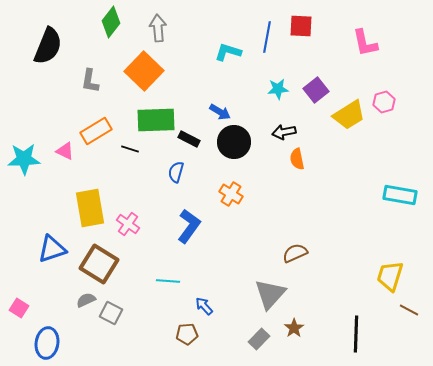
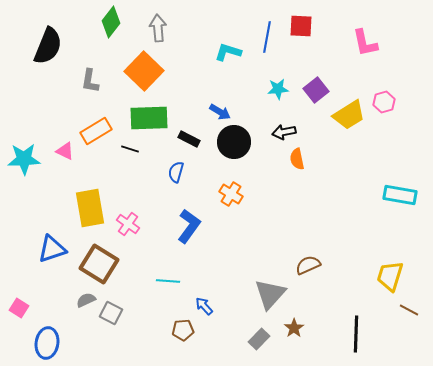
green rectangle at (156, 120): moved 7 px left, 2 px up
brown semicircle at (295, 253): moved 13 px right, 12 px down
brown pentagon at (187, 334): moved 4 px left, 4 px up
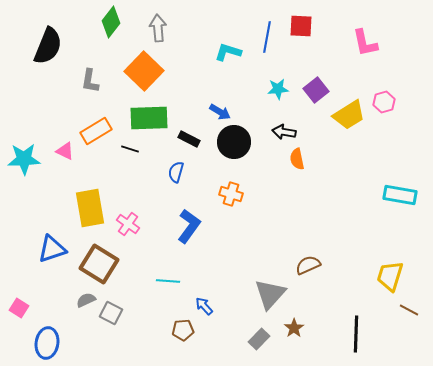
black arrow at (284, 132): rotated 20 degrees clockwise
orange cross at (231, 194): rotated 15 degrees counterclockwise
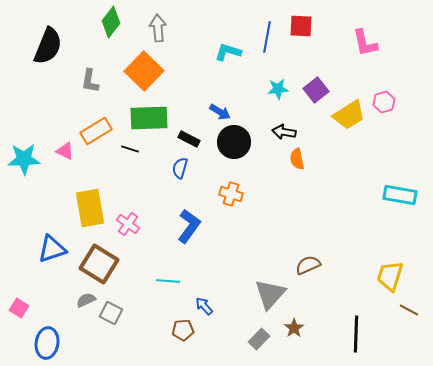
blue semicircle at (176, 172): moved 4 px right, 4 px up
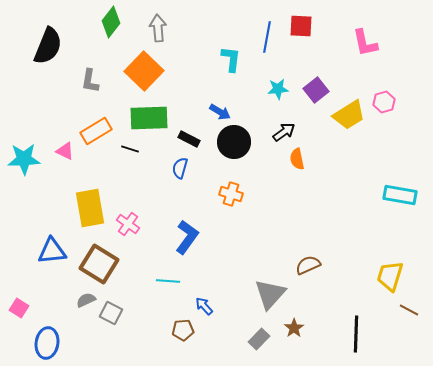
cyan L-shape at (228, 52): moved 3 px right, 7 px down; rotated 80 degrees clockwise
black arrow at (284, 132): rotated 135 degrees clockwise
blue L-shape at (189, 226): moved 2 px left, 11 px down
blue triangle at (52, 249): moved 2 px down; rotated 12 degrees clockwise
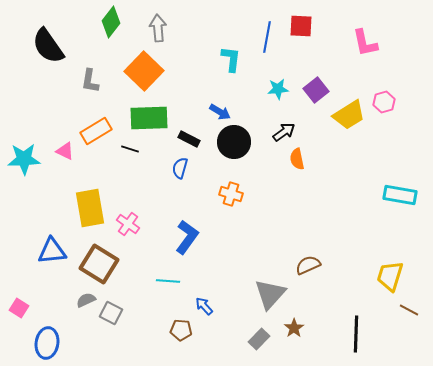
black semicircle at (48, 46): rotated 123 degrees clockwise
brown pentagon at (183, 330): moved 2 px left; rotated 10 degrees clockwise
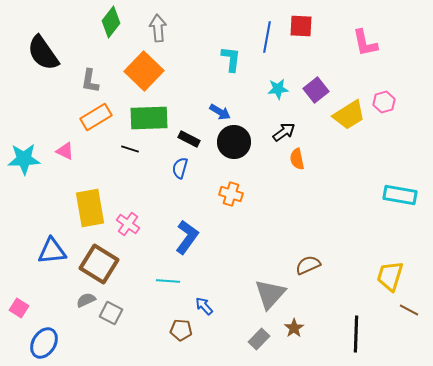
black semicircle at (48, 46): moved 5 px left, 7 px down
orange rectangle at (96, 131): moved 14 px up
blue ellipse at (47, 343): moved 3 px left; rotated 24 degrees clockwise
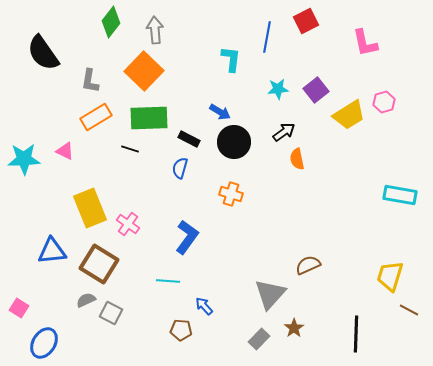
red square at (301, 26): moved 5 px right, 5 px up; rotated 30 degrees counterclockwise
gray arrow at (158, 28): moved 3 px left, 2 px down
yellow rectangle at (90, 208): rotated 12 degrees counterclockwise
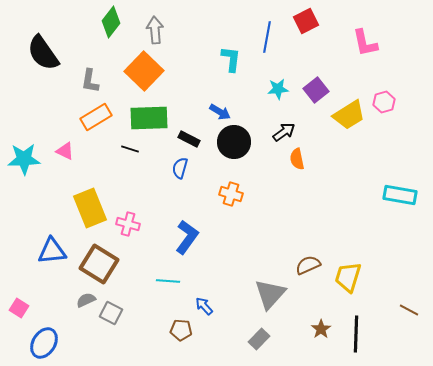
pink cross at (128, 224): rotated 20 degrees counterclockwise
yellow trapezoid at (390, 276): moved 42 px left, 1 px down
brown star at (294, 328): moved 27 px right, 1 px down
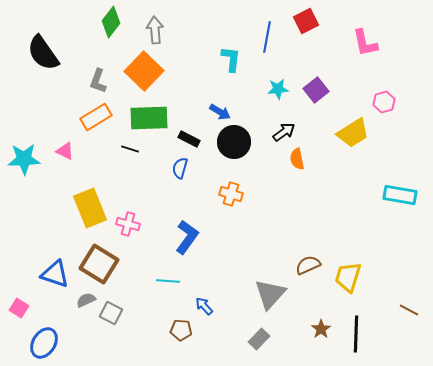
gray L-shape at (90, 81): moved 8 px right; rotated 10 degrees clockwise
yellow trapezoid at (349, 115): moved 4 px right, 18 px down
blue triangle at (52, 251): moved 3 px right, 23 px down; rotated 24 degrees clockwise
